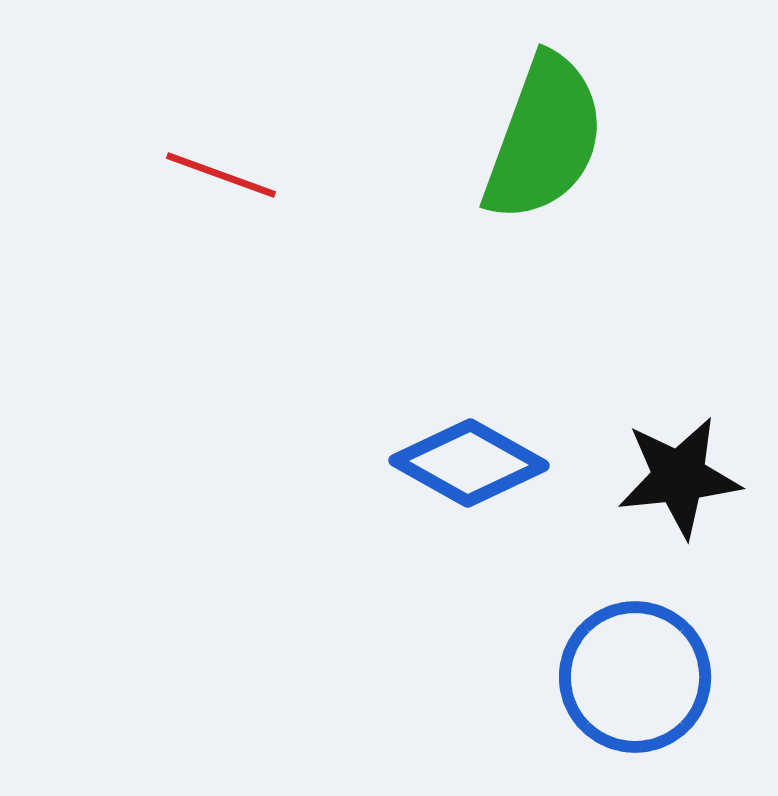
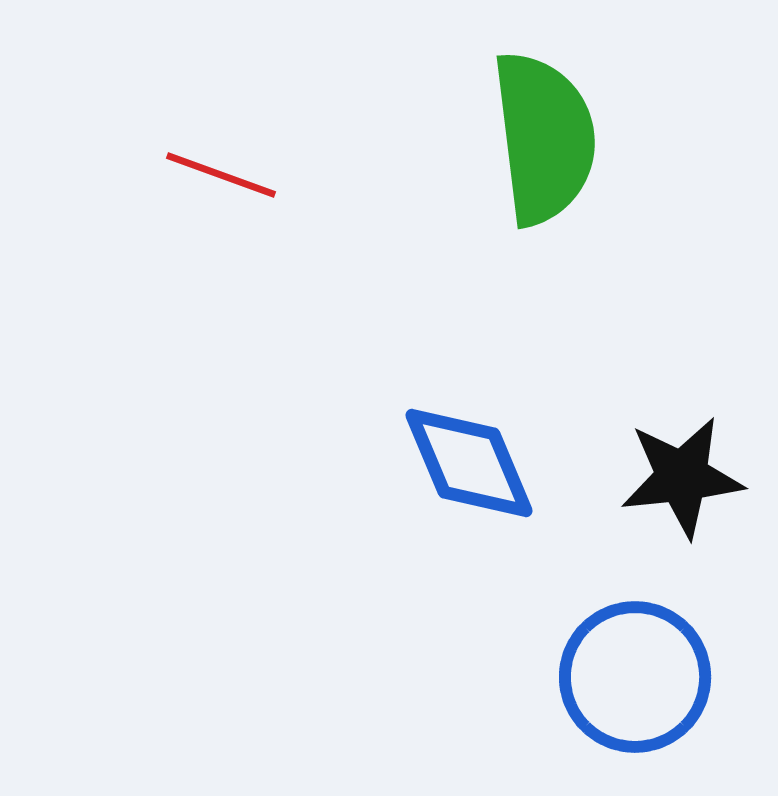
green semicircle: rotated 27 degrees counterclockwise
blue diamond: rotated 38 degrees clockwise
black star: moved 3 px right
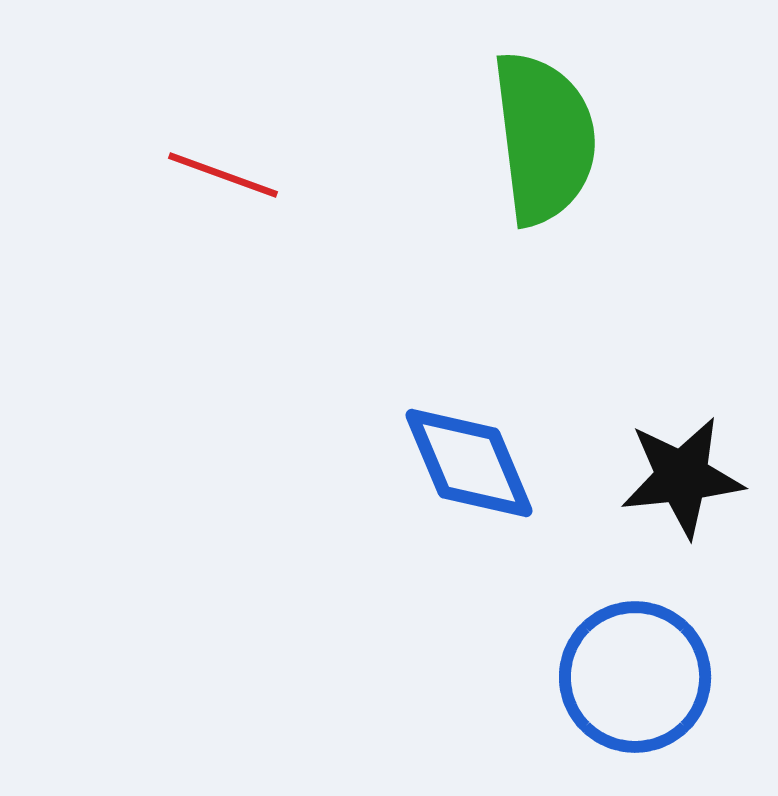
red line: moved 2 px right
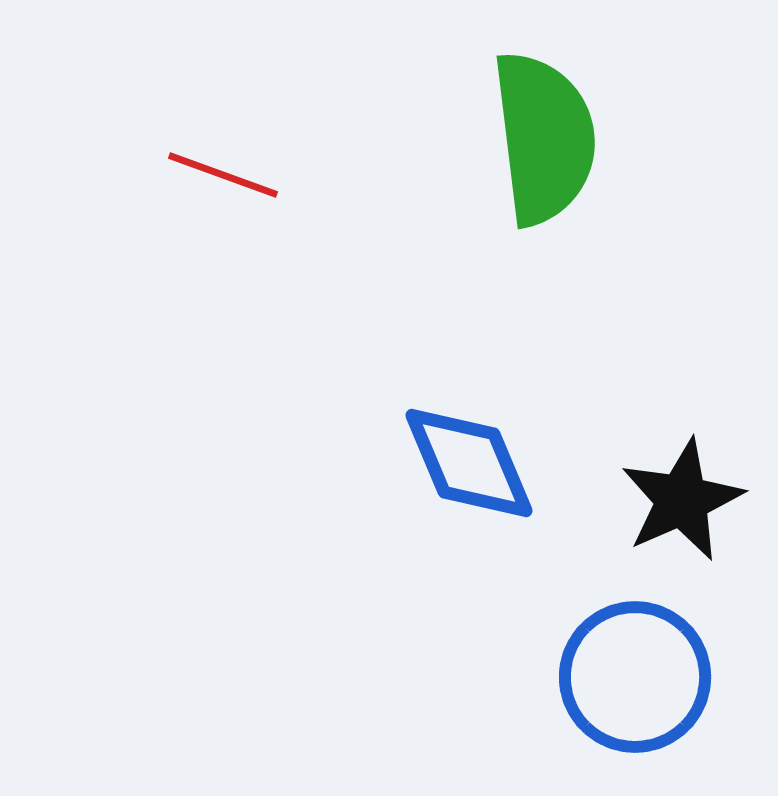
black star: moved 23 px down; rotated 18 degrees counterclockwise
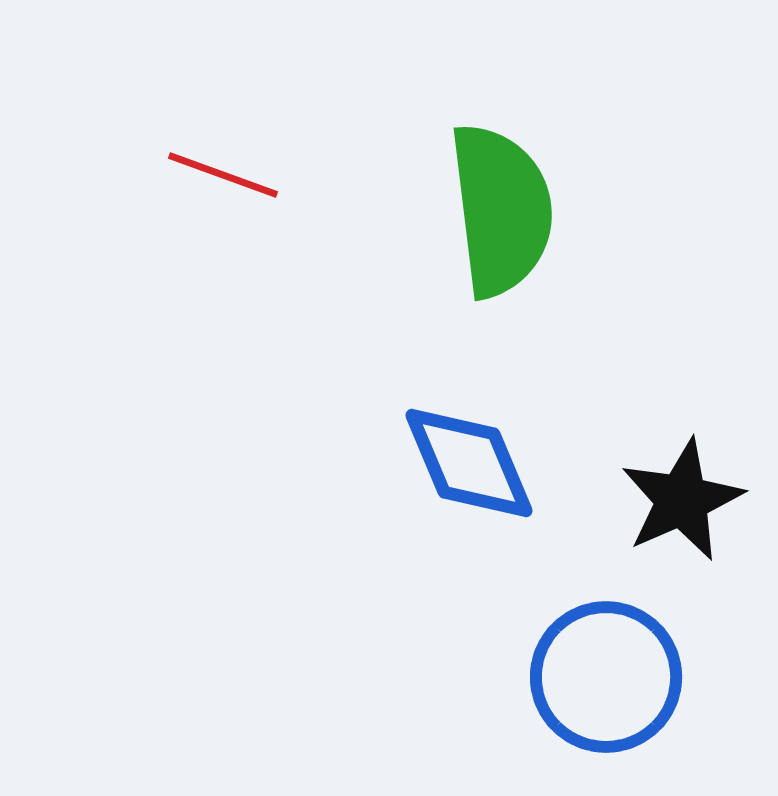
green semicircle: moved 43 px left, 72 px down
blue circle: moved 29 px left
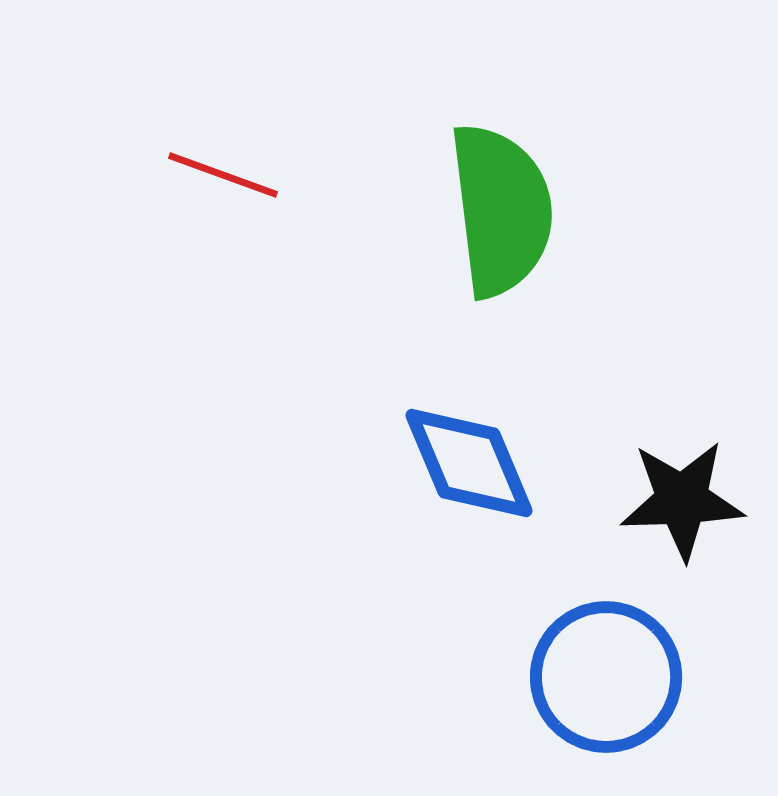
black star: rotated 22 degrees clockwise
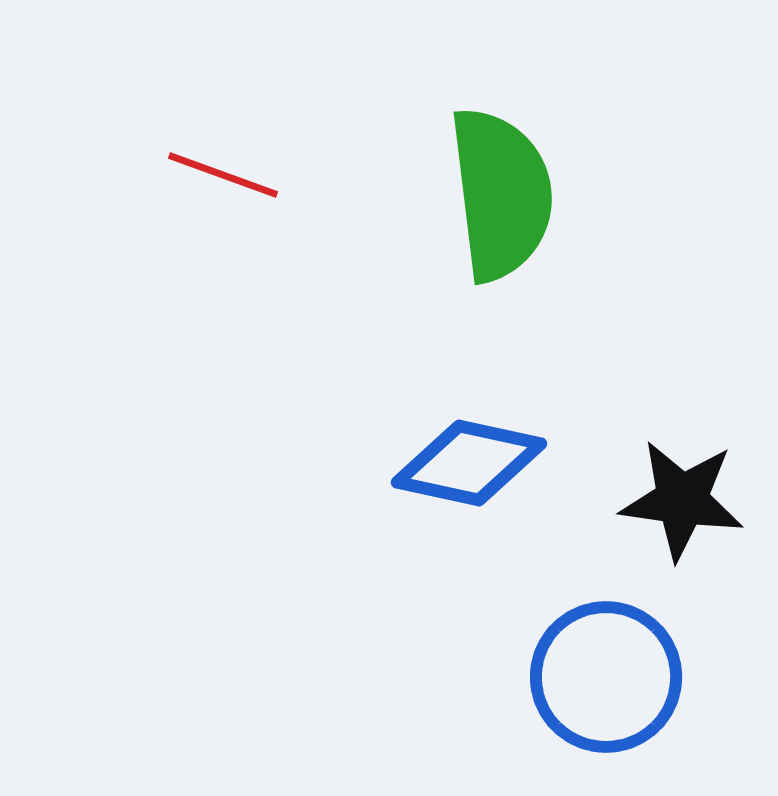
green semicircle: moved 16 px up
blue diamond: rotated 55 degrees counterclockwise
black star: rotated 10 degrees clockwise
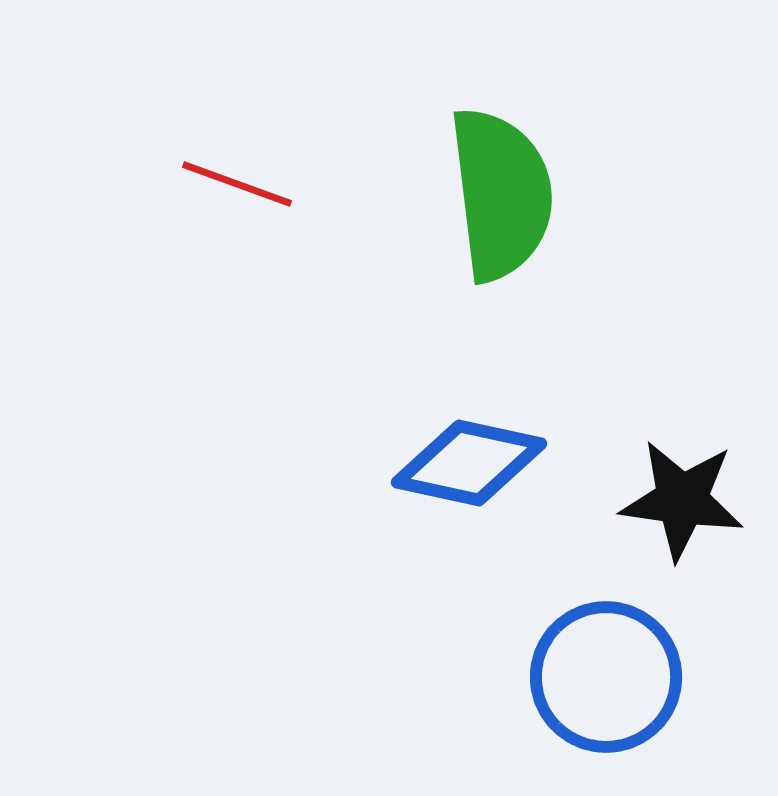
red line: moved 14 px right, 9 px down
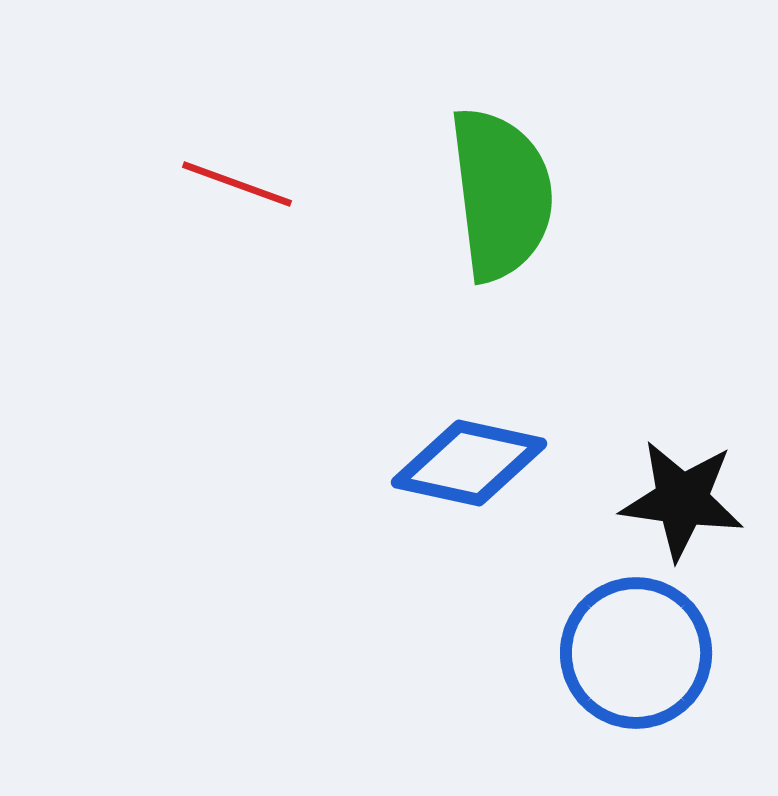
blue circle: moved 30 px right, 24 px up
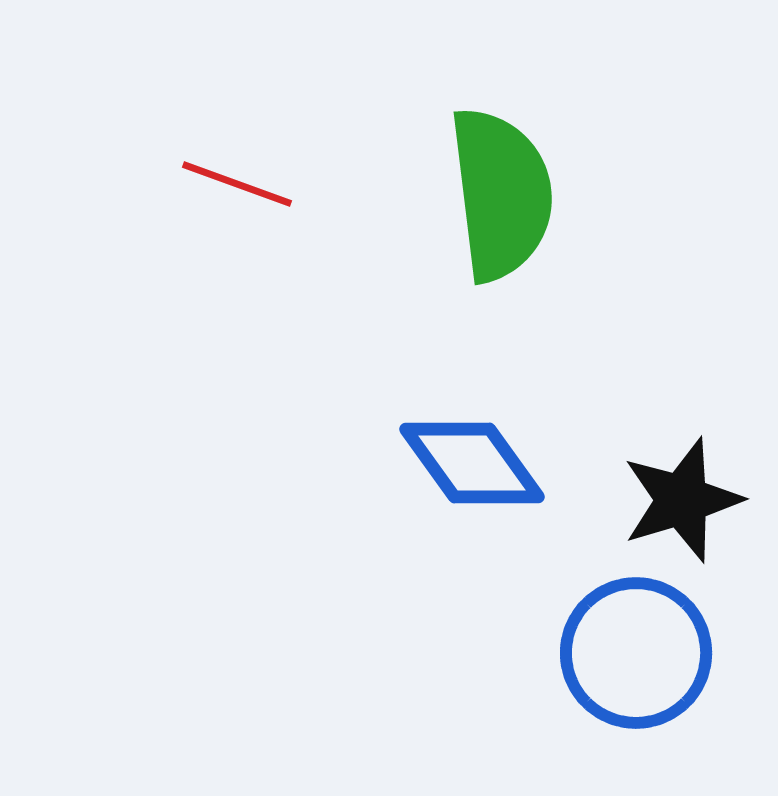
blue diamond: moved 3 px right; rotated 42 degrees clockwise
black star: rotated 25 degrees counterclockwise
